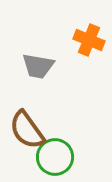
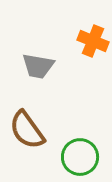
orange cross: moved 4 px right, 1 px down
green circle: moved 25 px right
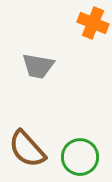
orange cross: moved 18 px up
brown semicircle: moved 19 px down; rotated 6 degrees counterclockwise
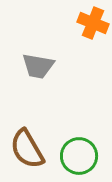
brown semicircle: rotated 12 degrees clockwise
green circle: moved 1 px left, 1 px up
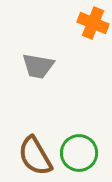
brown semicircle: moved 8 px right, 7 px down
green circle: moved 3 px up
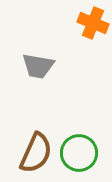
brown semicircle: moved 1 px right, 3 px up; rotated 126 degrees counterclockwise
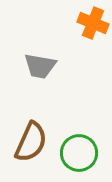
gray trapezoid: moved 2 px right
brown semicircle: moved 5 px left, 11 px up
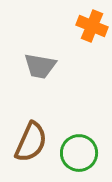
orange cross: moved 1 px left, 3 px down
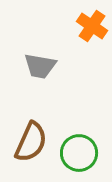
orange cross: rotated 12 degrees clockwise
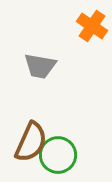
green circle: moved 21 px left, 2 px down
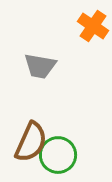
orange cross: moved 1 px right
